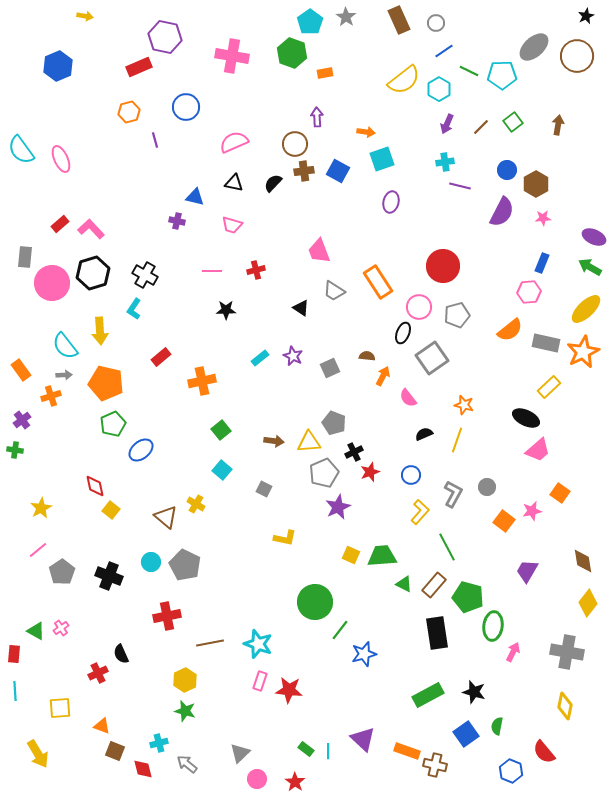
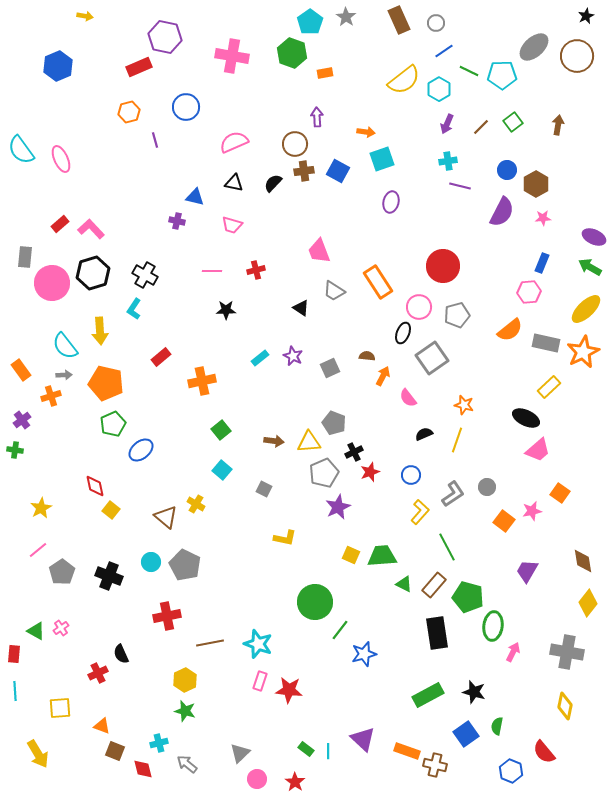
cyan cross at (445, 162): moved 3 px right, 1 px up
gray L-shape at (453, 494): rotated 28 degrees clockwise
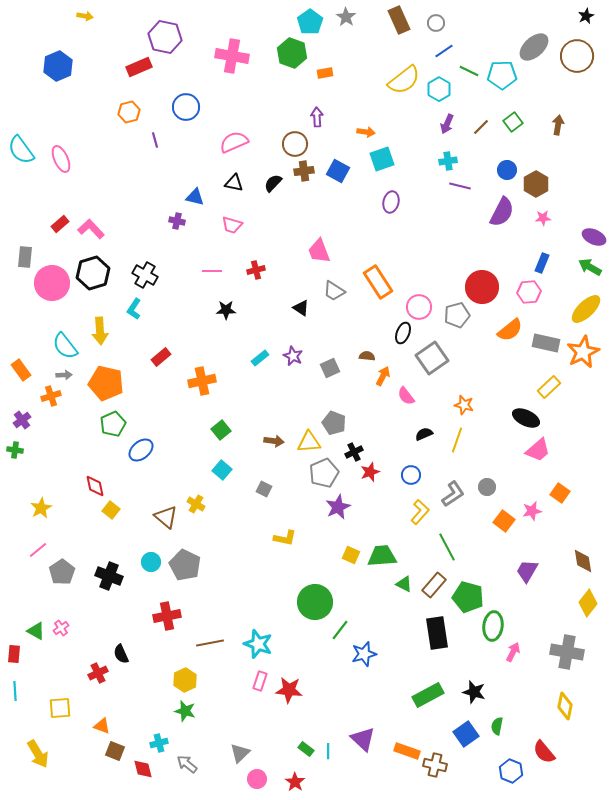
red circle at (443, 266): moved 39 px right, 21 px down
pink semicircle at (408, 398): moved 2 px left, 2 px up
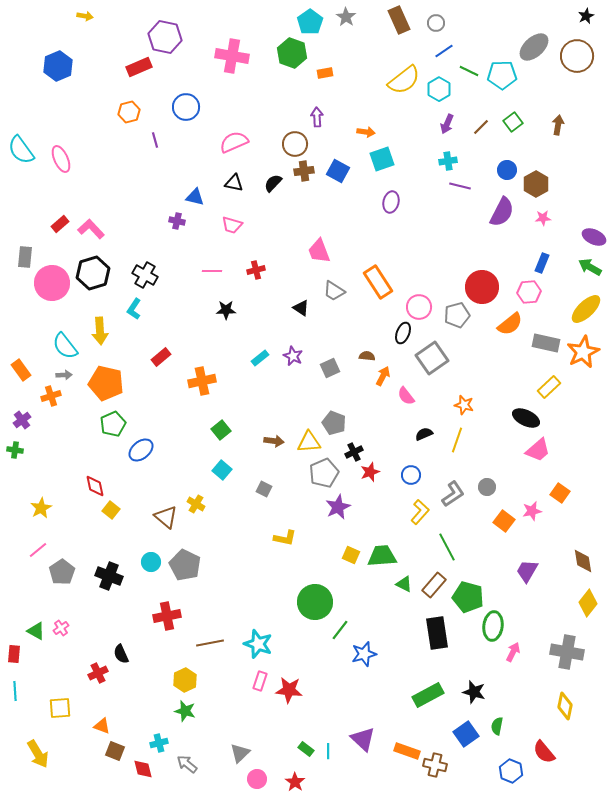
orange semicircle at (510, 330): moved 6 px up
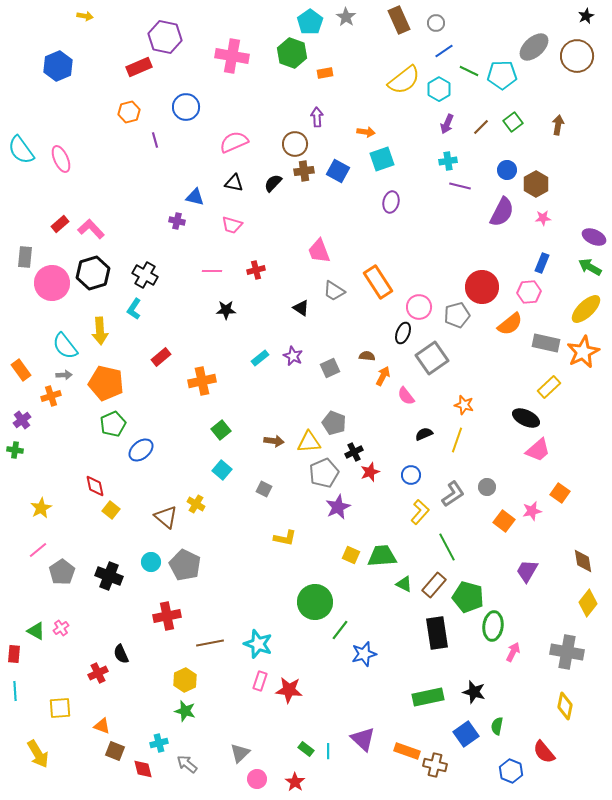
green rectangle at (428, 695): moved 2 px down; rotated 16 degrees clockwise
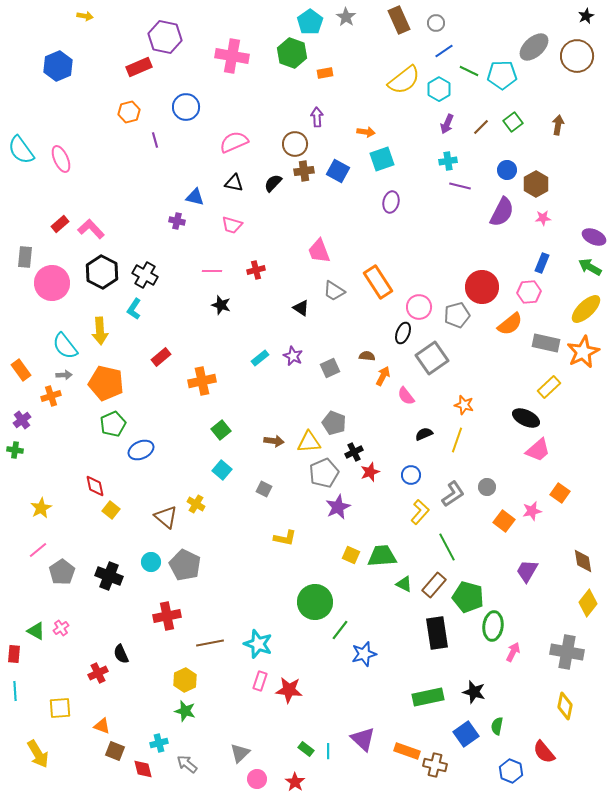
black hexagon at (93, 273): moved 9 px right, 1 px up; rotated 16 degrees counterclockwise
black star at (226, 310): moved 5 px left, 5 px up; rotated 18 degrees clockwise
blue ellipse at (141, 450): rotated 15 degrees clockwise
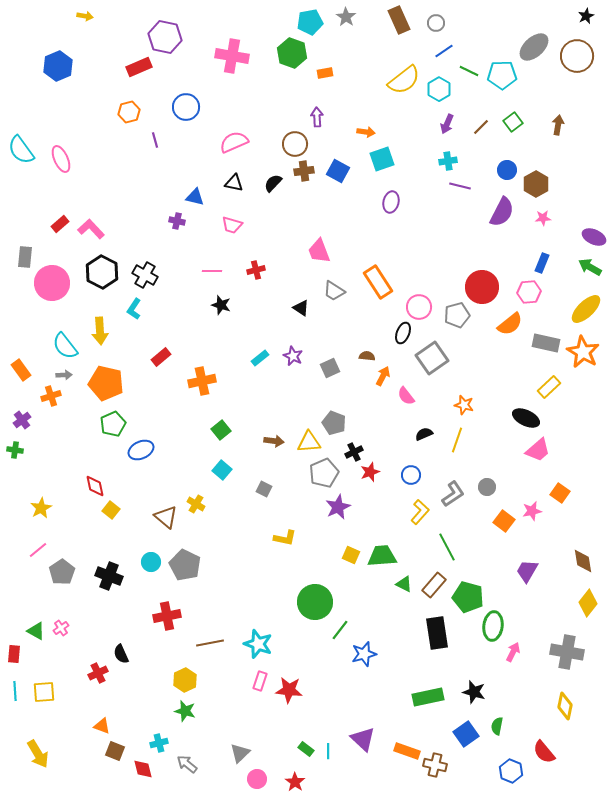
cyan pentagon at (310, 22): rotated 25 degrees clockwise
orange star at (583, 352): rotated 16 degrees counterclockwise
yellow square at (60, 708): moved 16 px left, 16 px up
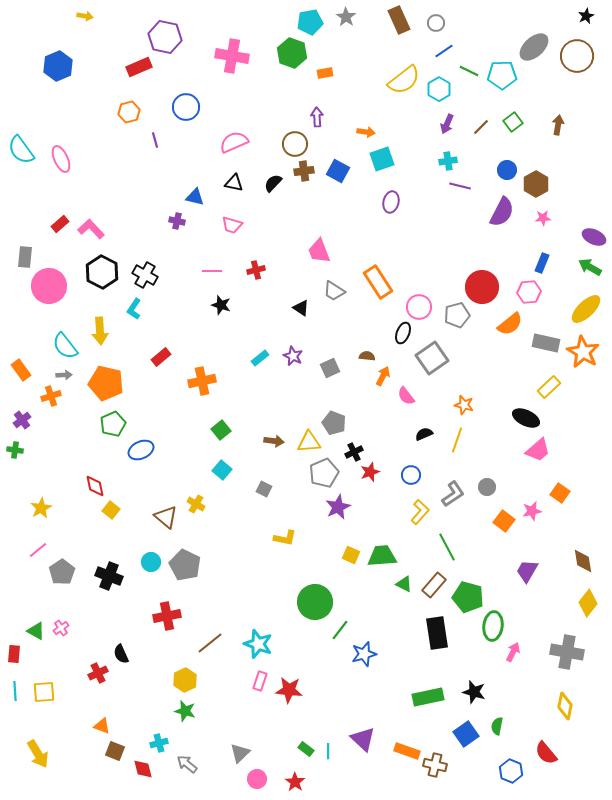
pink circle at (52, 283): moved 3 px left, 3 px down
brown line at (210, 643): rotated 28 degrees counterclockwise
red semicircle at (544, 752): moved 2 px right, 1 px down
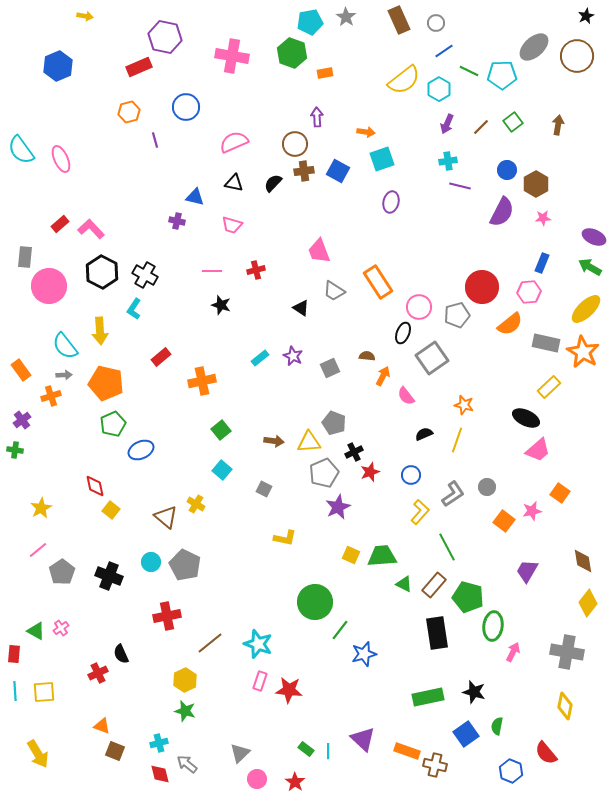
red diamond at (143, 769): moved 17 px right, 5 px down
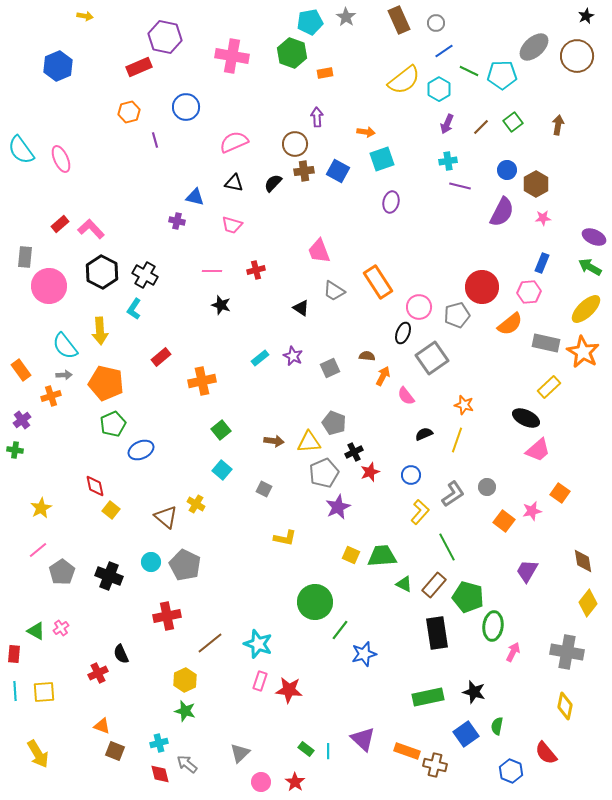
pink circle at (257, 779): moved 4 px right, 3 px down
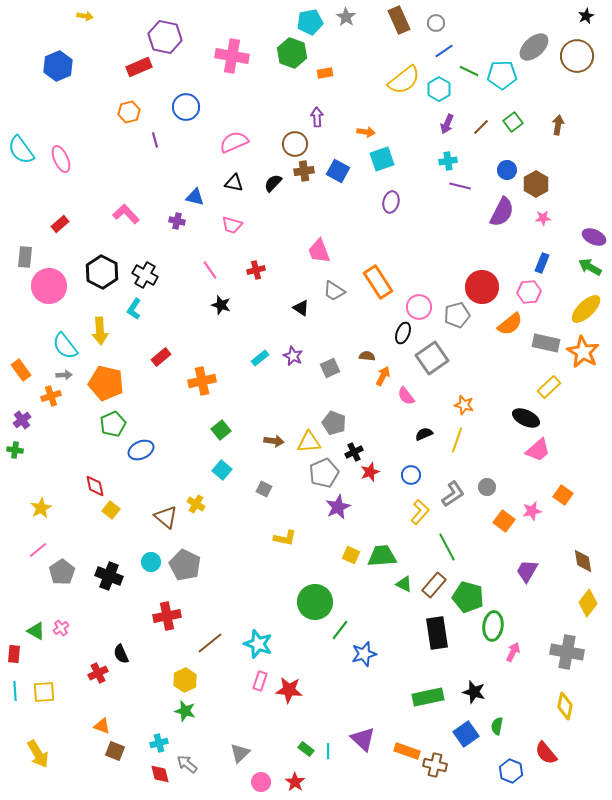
pink L-shape at (91, 229): moved 35 px right, 15 px up
pink line at (212, 271): moved 2 px left, 1 px up; rotated 54 degrees clockwise
orange square at (560, 493): moved 3 px right, 2 px down
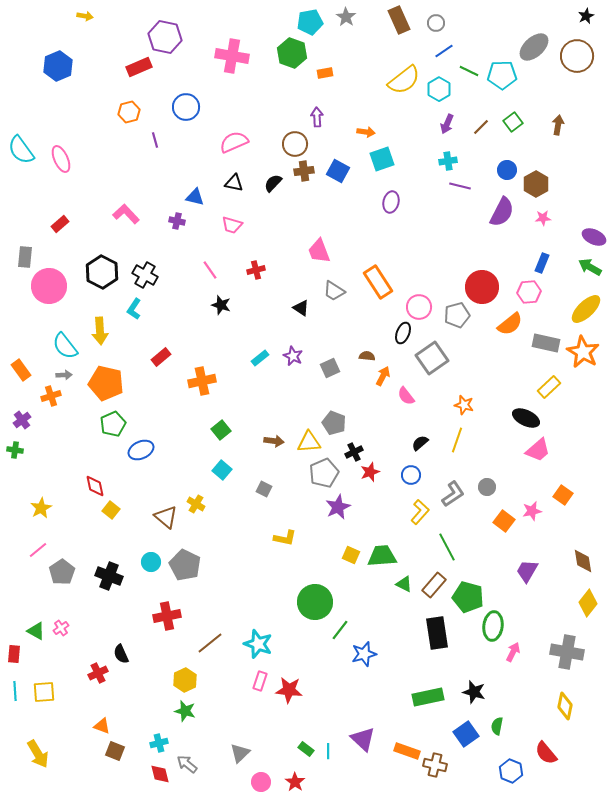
black semicircle at (424, 434): moved 4 px left, 9 px down; rotated 18 degrees counterclockwise
